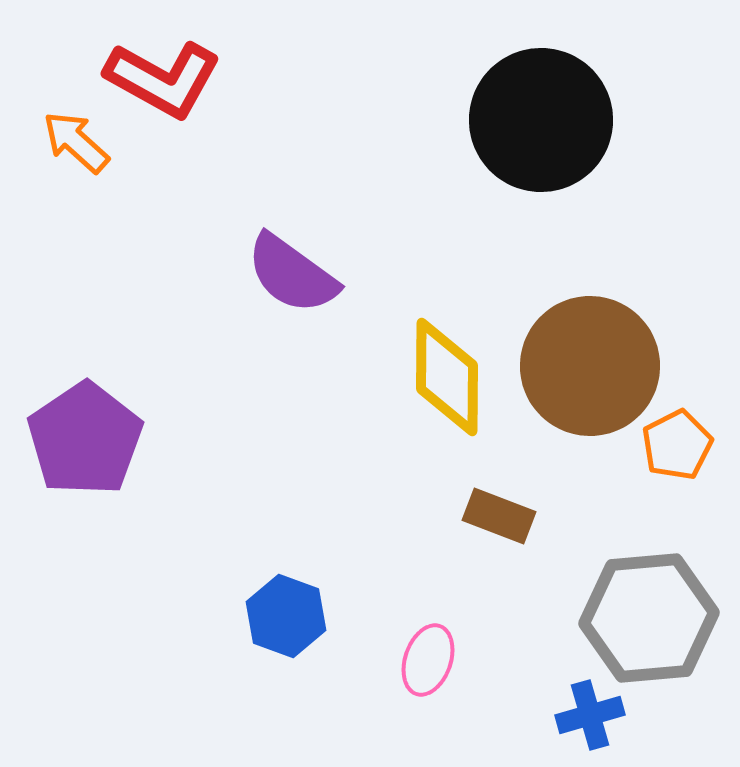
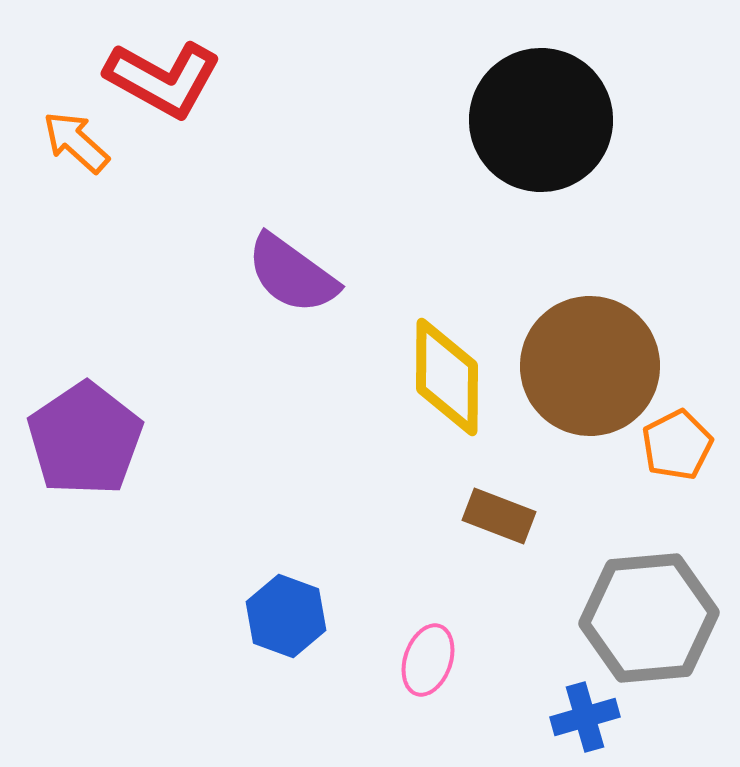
blue cross: moved 5 px left, 2 px down
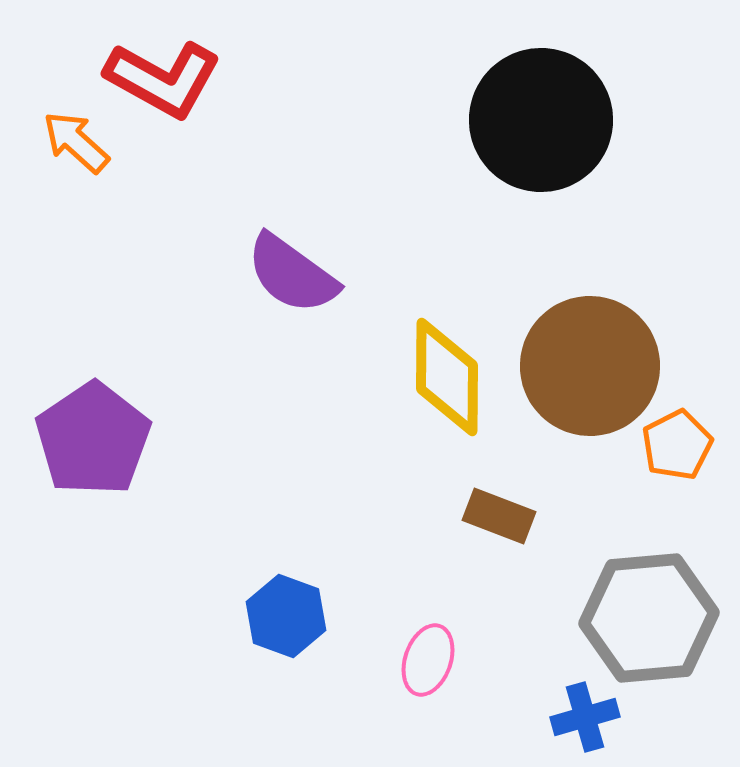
purple pentagon: moved 8 px right
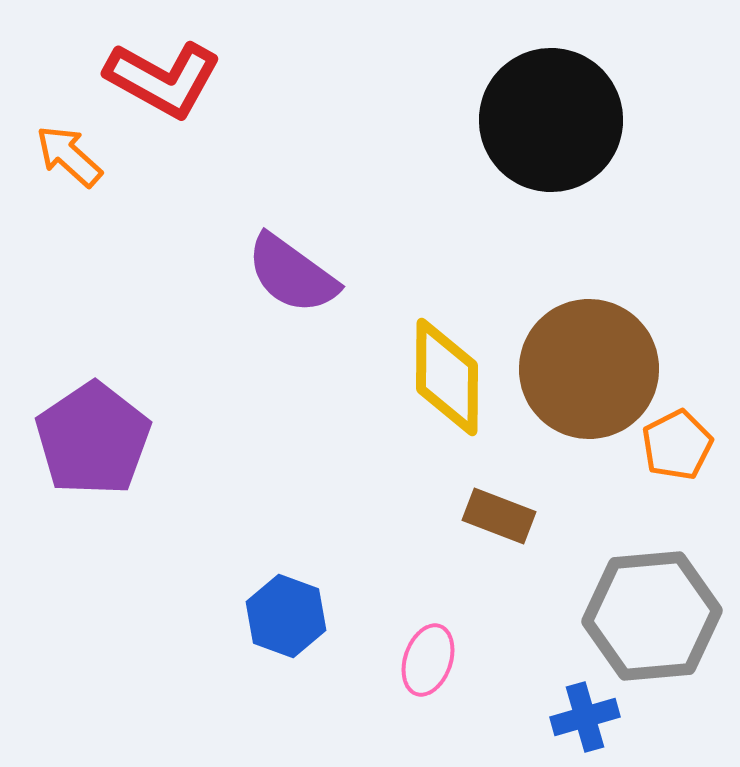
black circle: moved 10 px right
orange arrow: moved 7 px left, 14 px down
brown circle: moved 1 px left, 3 px down
gray hexagon: moved 3 px right, 2 px up
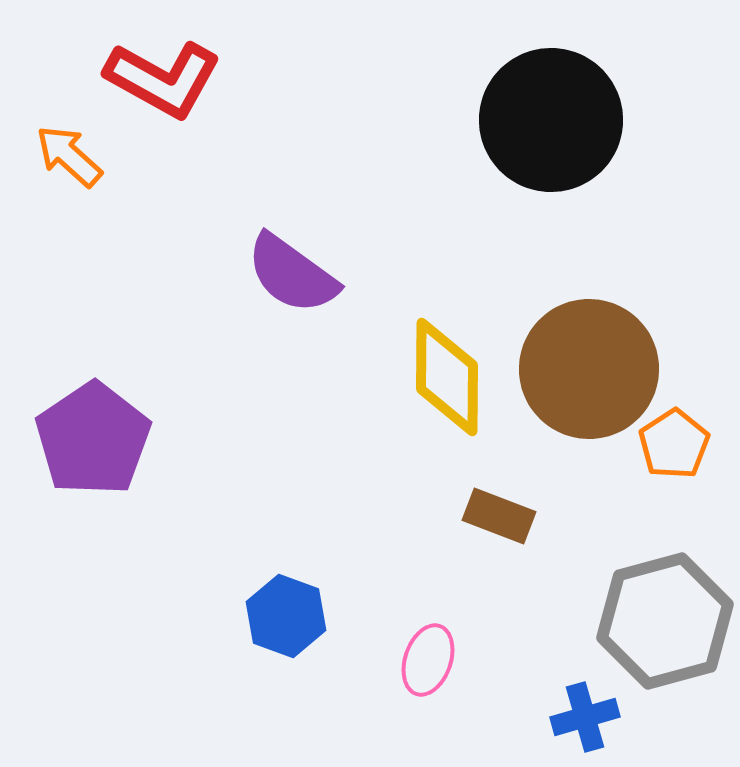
orange pentagon: moved 3 px left, 1 px up; rotated 6 degrees counterclockwise
gray hexagon: moved 13 px right, 5 px down; rotated 10 degrees counterclockwise
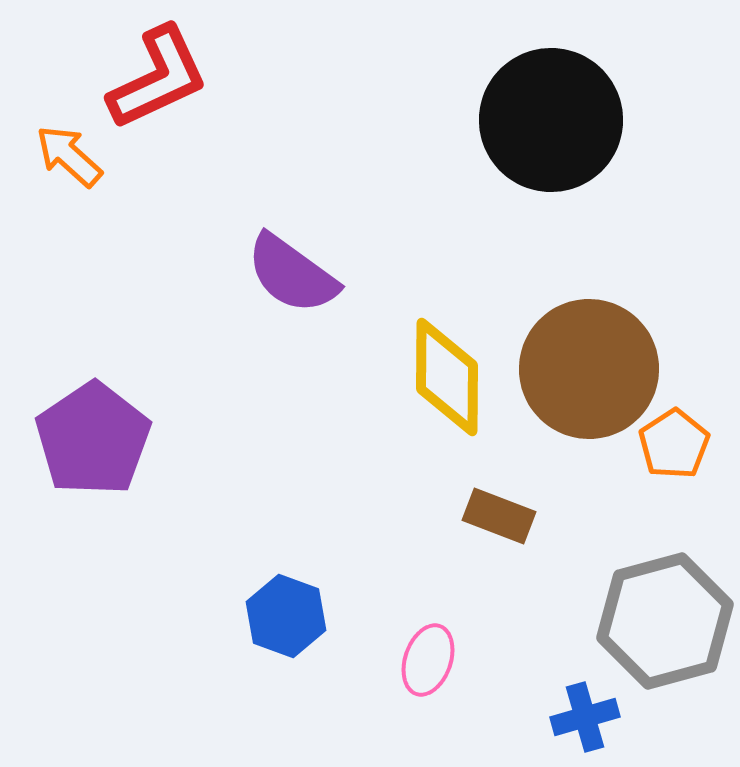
red L-shape: moved 5 px left, 1 px up; rotated 54 degrees counterclockwise
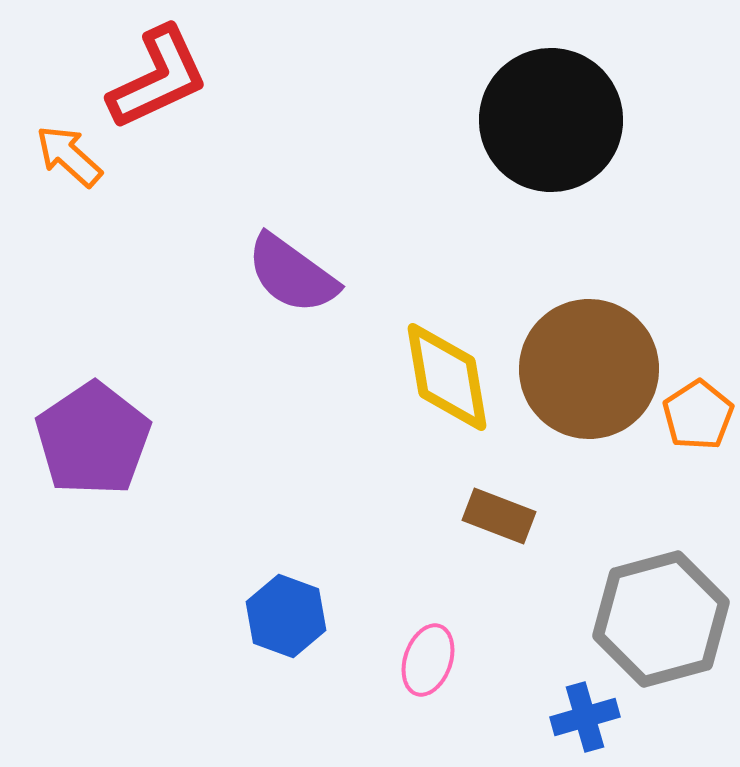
yellow diamond: rotated 10 degrees counterclockwise
orange pentagon: moved 24 px right, 29 px up
gray hexagon: moved 4 px left, 2 px up
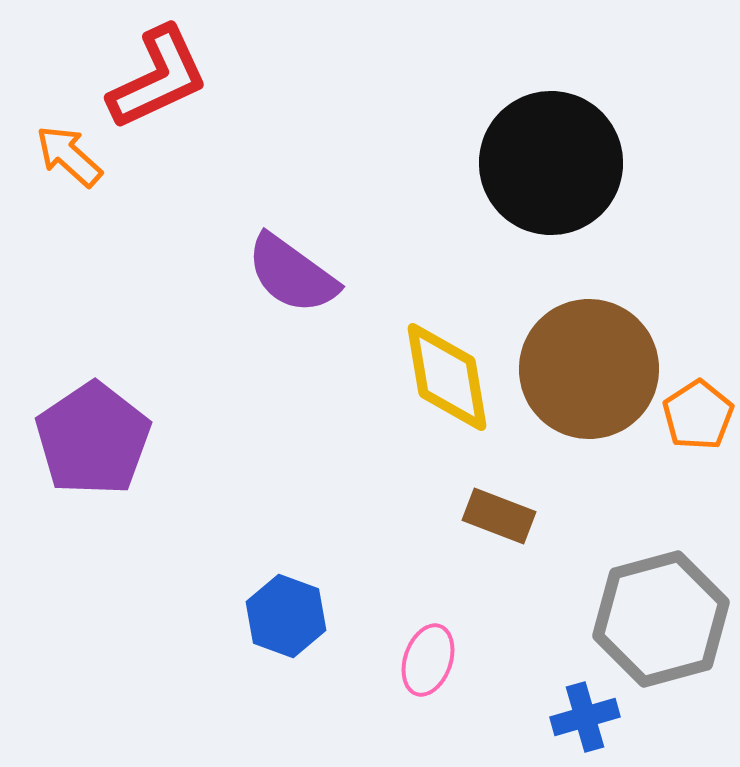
black circle: moved 43 px down
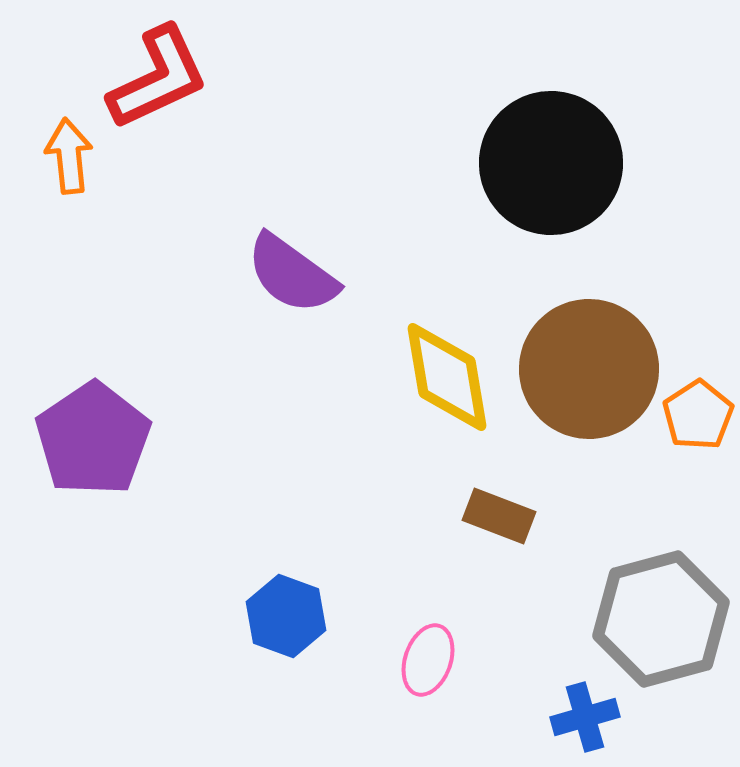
orange arrow: rotated 42 degrees clockwise
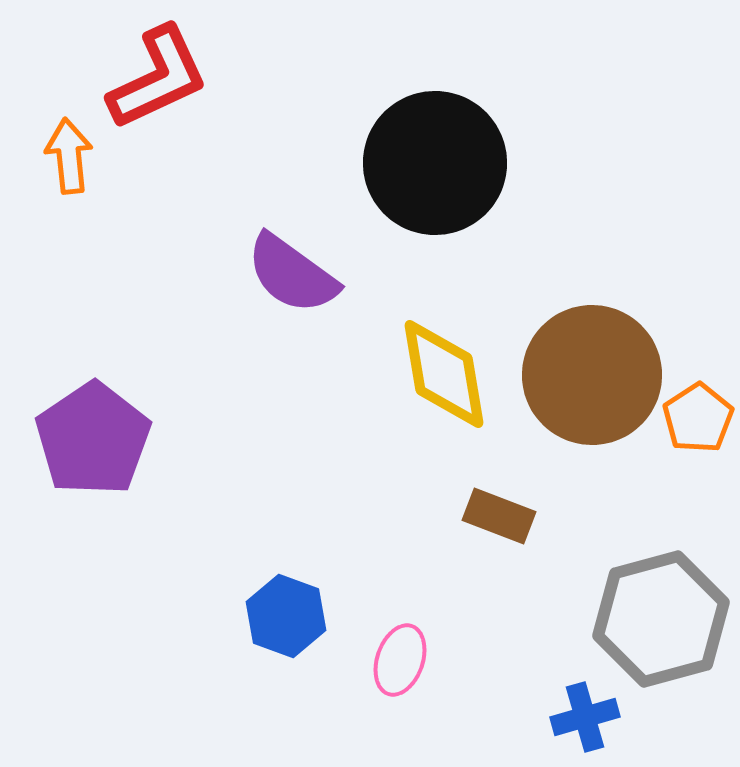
black circle: moved 116 px left
brown circle: moved 3 px right, 6 px down
yellow diamond: moved 3 px left, 3 px up
orange pentagon: moved 3 px down
pink ellipse: moved 28 px left
